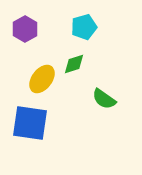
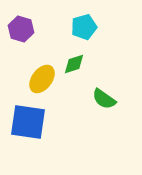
purple hexagon: moved 4 px left; rotated 15 degrees counterclockwise
blue square: moved 2 px left, 1 px up
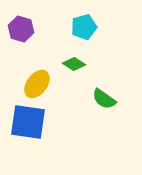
green diamond: rotated 50 degrees clockwise
yellow ellipse: moved 5 px left, 5 px down
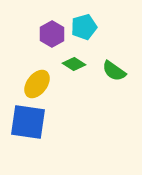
purple hexagon: moved 31 px right, 5 px down; rotated 15 degrees clockwise
green semicircle: moved 10 px right, 28 px up
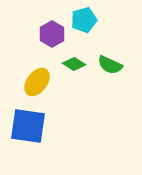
cyan pentagon: moved 7 px up
green semicircle: moved 4 px left, 6 px up; rotated 10 degrees counterclockwise
yellow ellipse: moved 2 px up
blue square: moved 4 px down
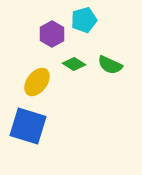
blue square: rotated 9 degrees clockwise
